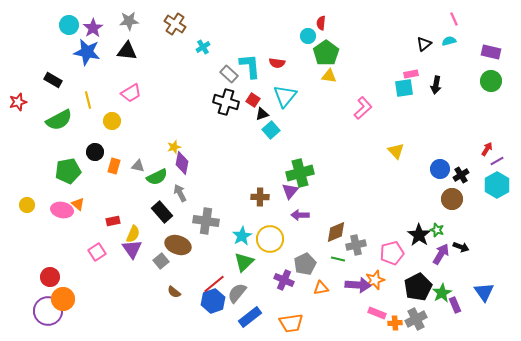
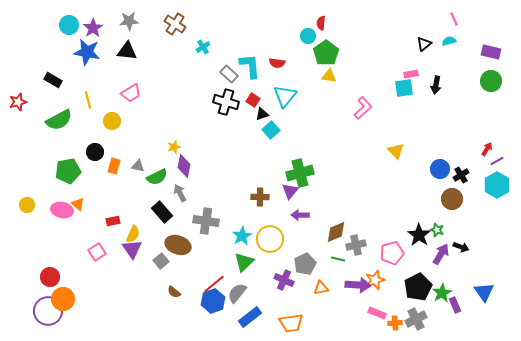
purple diamond at (182, 163): moved 2 px right, 3 px down
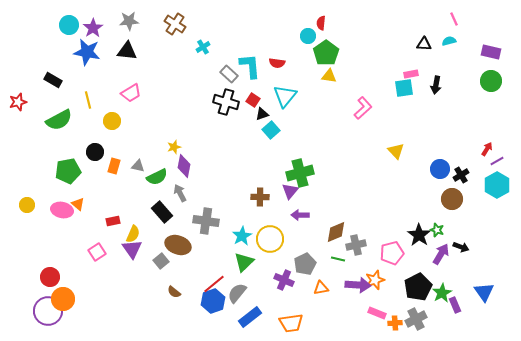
black triangle at (424, 44): rotated 42 degrees clockwise
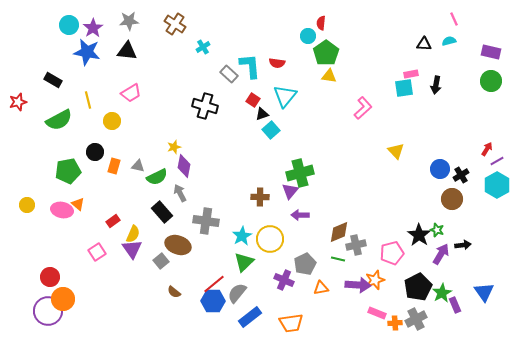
black cross at (226, 102): moved 21 px left, 4 px down
red rectangle at (113, 221): rotated 24 degrees counterclockwise
brown diamond at (336, 232): moved 3 px right
black arrow at (461, 247): moved 2 px right, 2 px up; rotated 28 degrees counterclockwise
blue hexagon at (213, 301): rotated 20 degrees clockwise
